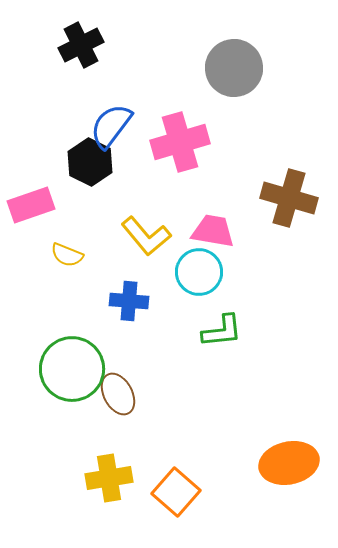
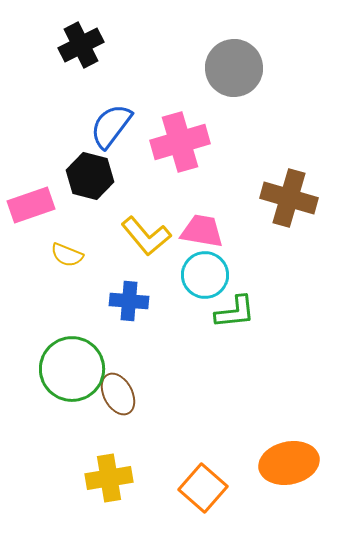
black hexagon: moved 14 px down; rotated 12 degrees counterclockwise
pink trapezoid: moved 11 px left
cyan circle: moved 6 px right, 3 px down
green L-shape: moved 13 px right, 19 px up
orange square: moved 27 px right, 4 px up
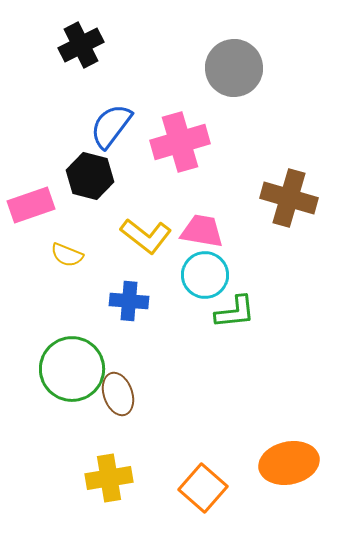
yellow L-shape: rotated 12 degrees counterclockwise
brown ellipse: rotated 9 degrees clockwise
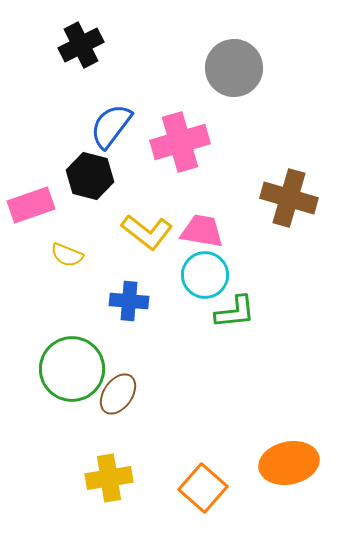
yellow L-shape: moved 1 px right, 4 px up
brown ellipse: rotated 54 degrees clockwise
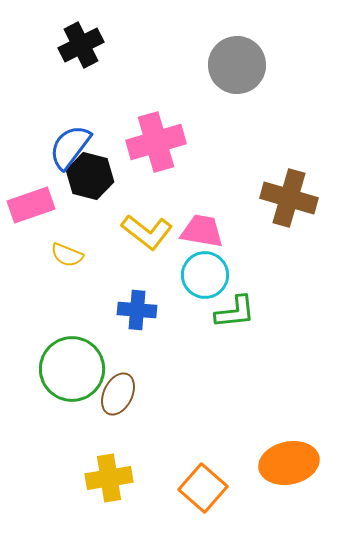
gray circle: moved 3 px right, 3 px up
blue semicircle: moved 41 px left, 21 px down
pink cross: moved 24 px left
blue cross: moved 8 px right, 9 px down
brown ellipse: rotated 9 degrees counterclockwise
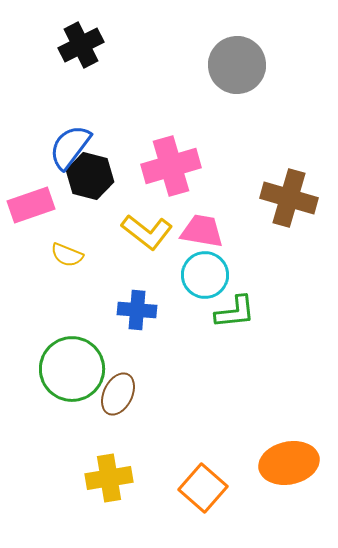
pink cross: moved 15 px right, 24 px down
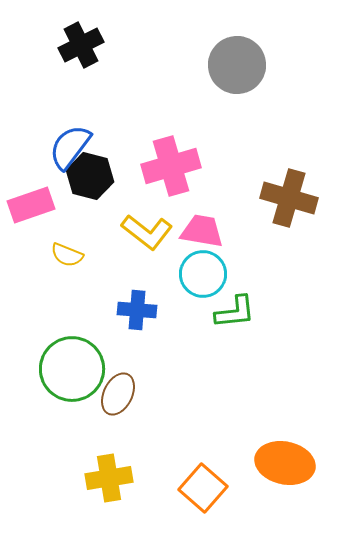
cyan circle: moved 2 px left, 1 px up
orange ellipse: moved 4 px left; rotated 24 degrees clockwise
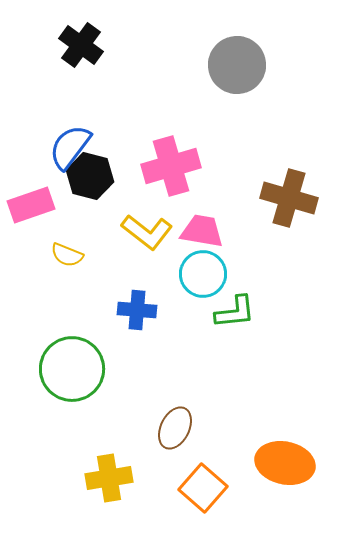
black cross: rotated 27 degrees counterclockwise
brown ellipse: moved 57 px right, 34 px down
